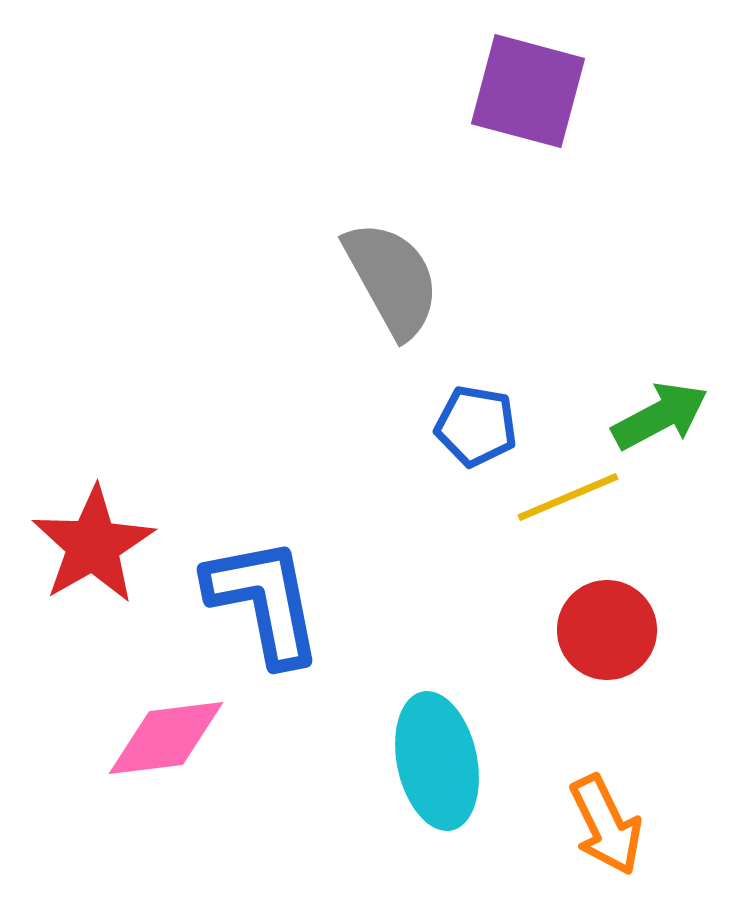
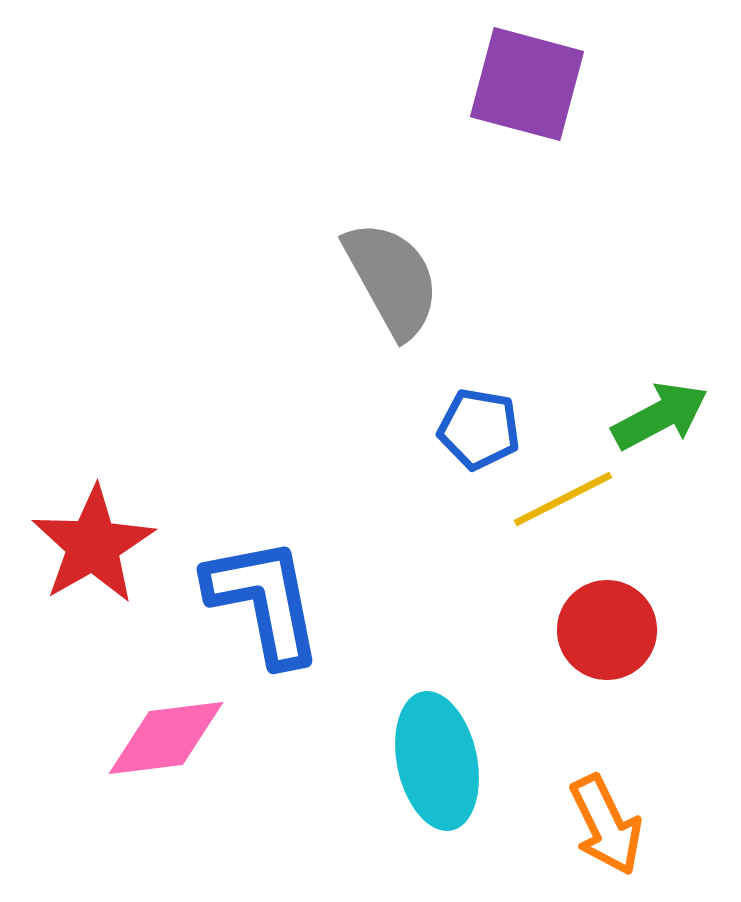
purple square: moved 1 px left, 7 px up
blue pentagon: moved 3 px right, 3 px down
yellow line: moved 5 px left, 2 px down; rotated 4 degrees counterclockwise
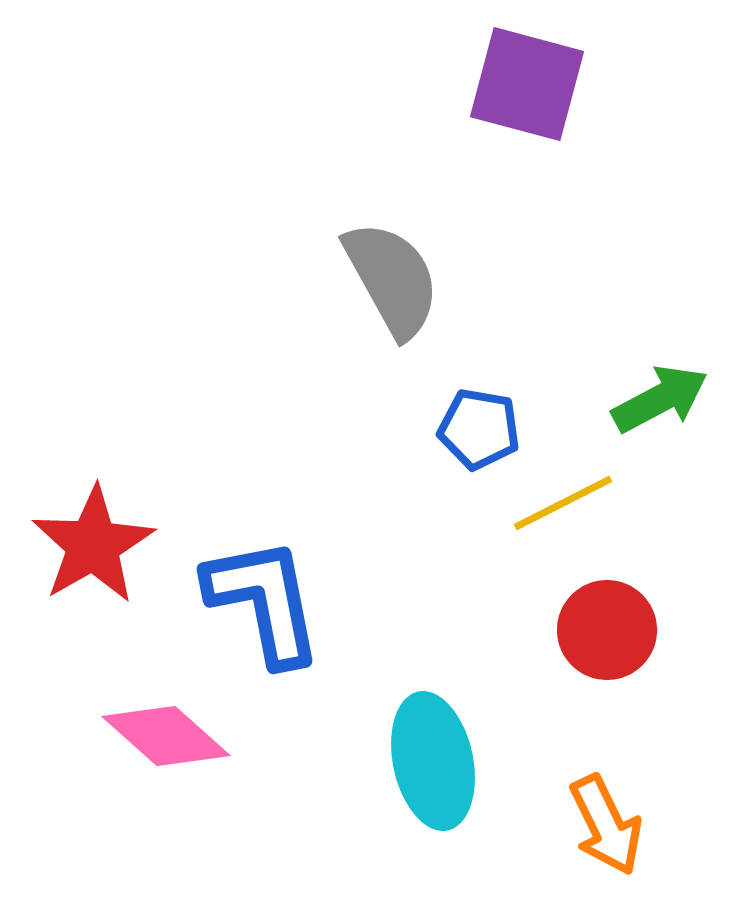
green arrow: moved 17 px up
yellow line: moved 4 px down
pink diamond: moved 2 px up; rotated 49 degrees clockwise
cyan ellipse: moved 4 px left
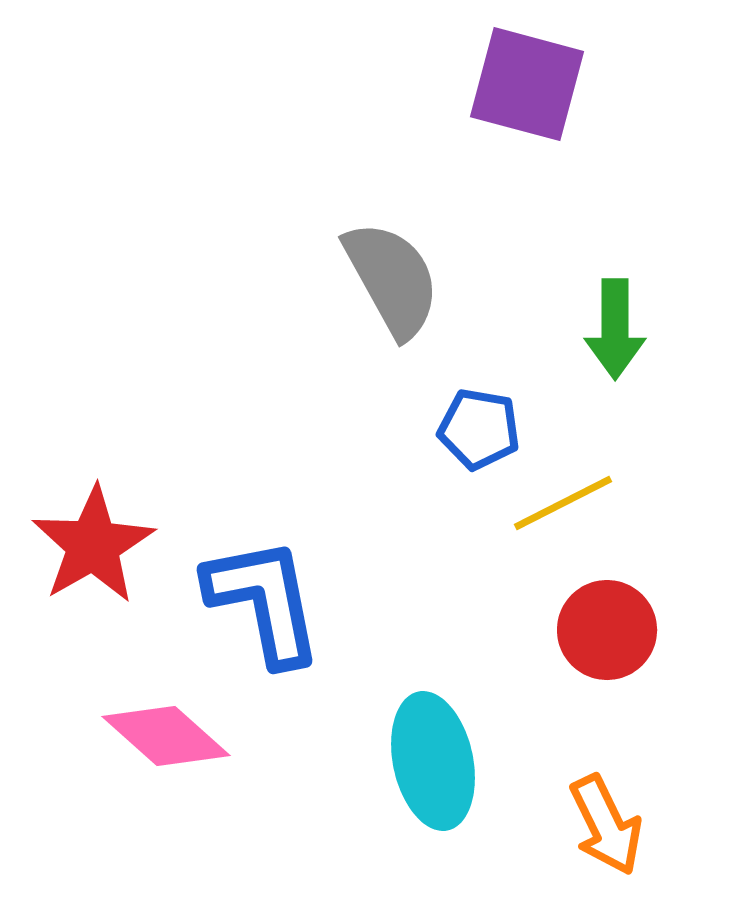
green arrow: moved 45 px left, 70 px up; rotated 118 degrees clockwise
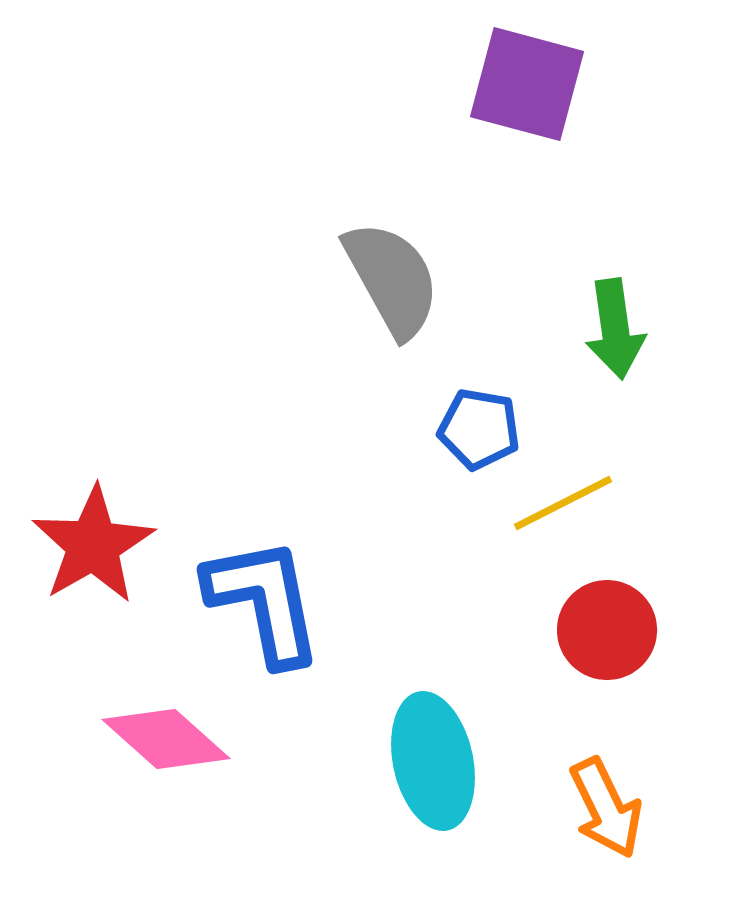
green arrow: rotated 8 degrees counterclockwise
pink diamond: moved 3 px down
orange arrow: moved 17 px up
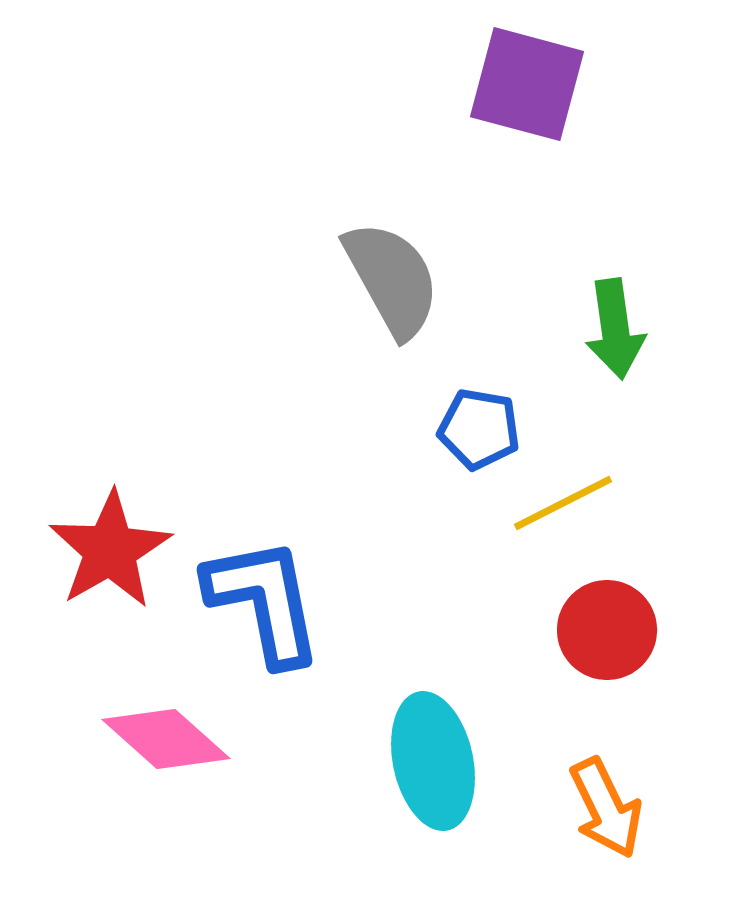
red star: moved 17 px right, 5 px down
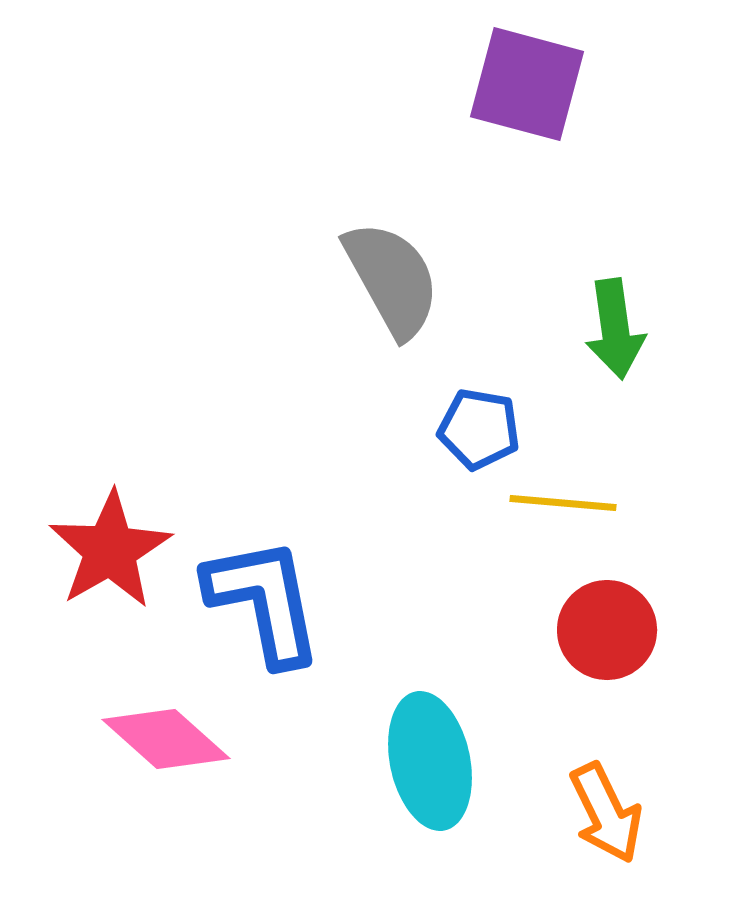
yellow line: rotated 32 degrees clockwise
cyan ellipse: moved 3 px left
orange arrow: moved 5 px down
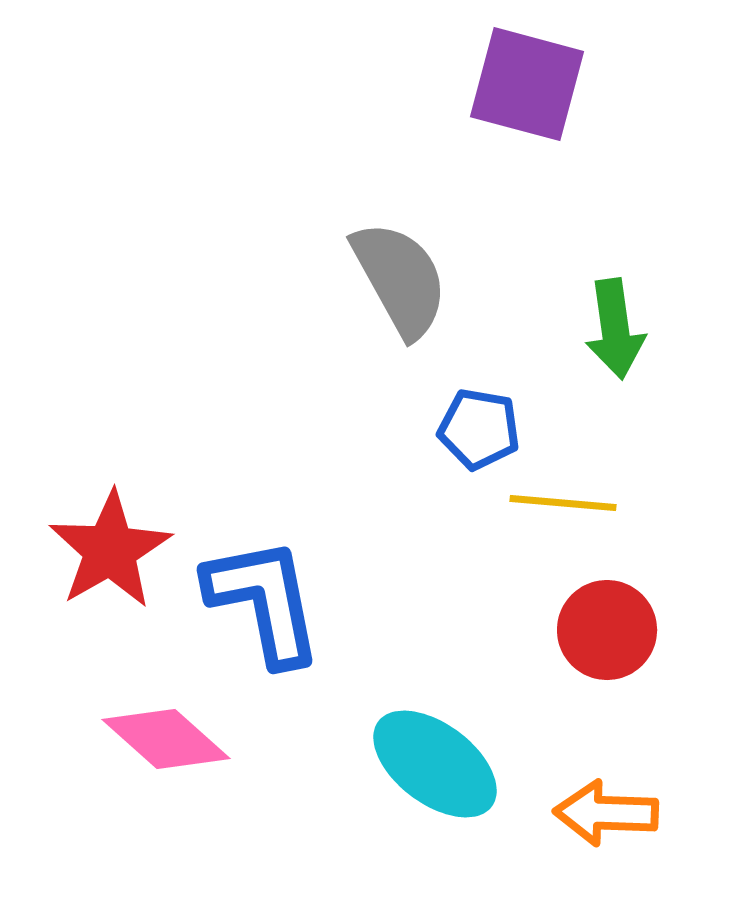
gray semicircle: moved 8 px right
cyan ellipse: moved 5 px right, 3 px down; rotated 41 degrees counterclockwise
orange arrow: rotated 118 degrees clockwise
